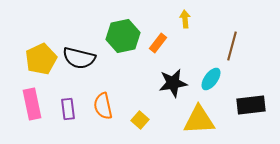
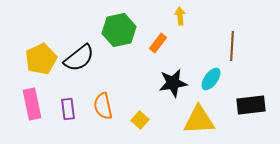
yellow arrow: moved 5 px left, 3 px up
green hexagon: moved 4 px left, 6 px up
brown line: rotated 12 degrees counterclockwise
black semicircle: rotated 52 degrees counterclockwise
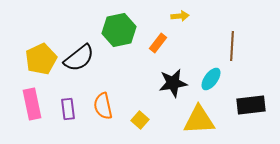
yellow arrow: rotated 90 degrees clockwise
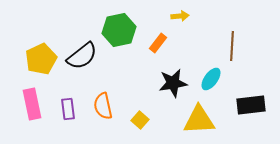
black semicircle: moved 3 px right, 2 px up
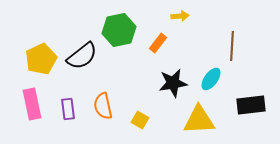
yellow square: rotated 12 degrees counterclockwise
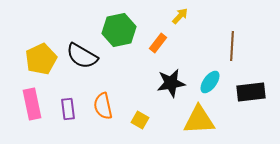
yellow arrow: rotated 42 degrees counterclockwise
black semicircle: rotated 68 degrees clockwise
cyan ellipse: moved 1 px left, 3 px down
black star: moved 2 px left
black rectangle: moved 13 px up
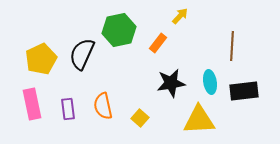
black semicircle: moved 2 px up; rotated 84 degrees clockwise
cyan ellipse: rotated 45 degrees counterclockwise
black rectangle: moved 7 px left, 1 px up
yellow square: moved 2 px up; rotated 12 degrees clockwise
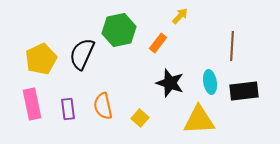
black star: moved 1 px left; rotated 28 degrees clockwise
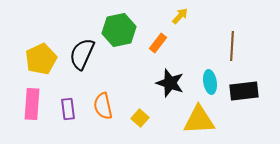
pink rectangle: rotated 16 degrees clockwise
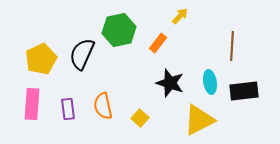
yellow triangle: rotated 24 degrees counterclockwise
